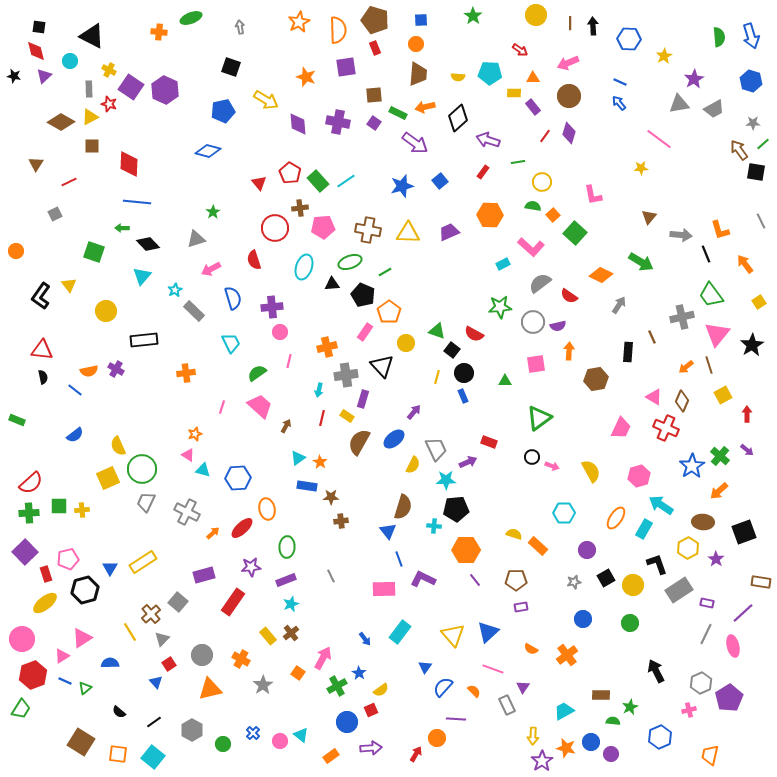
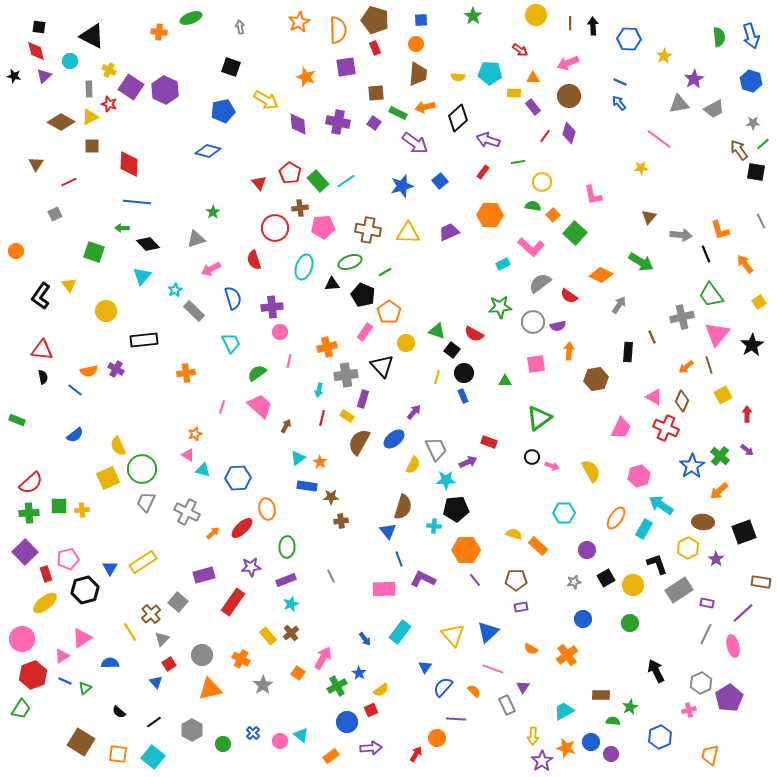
brown square at (374, 95): moved 2 px right, 2 px up
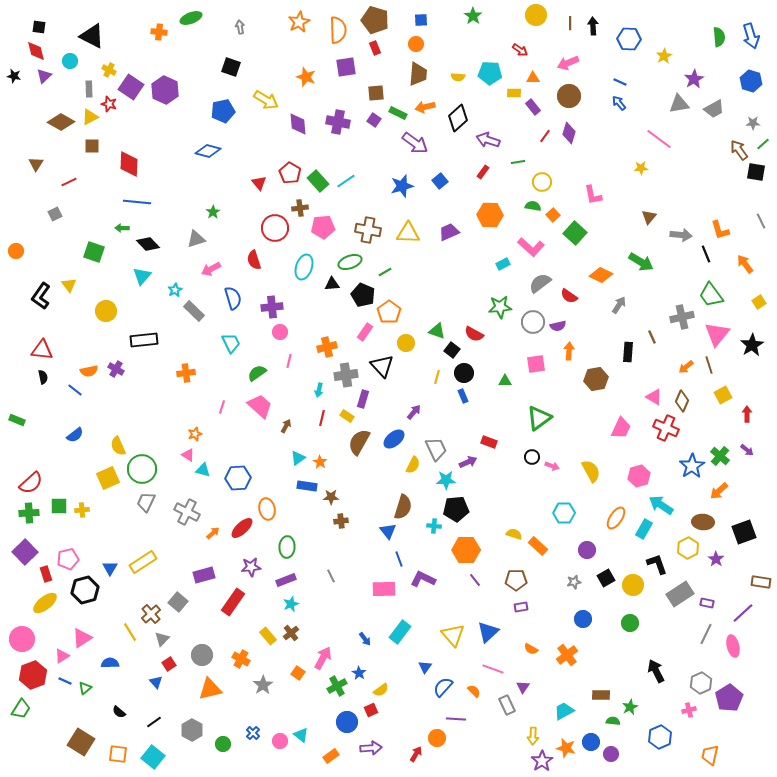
purple square at (374, 123): moved 3 px up
gray rectangle at (679, 590): moved 1 px right, 4 px down
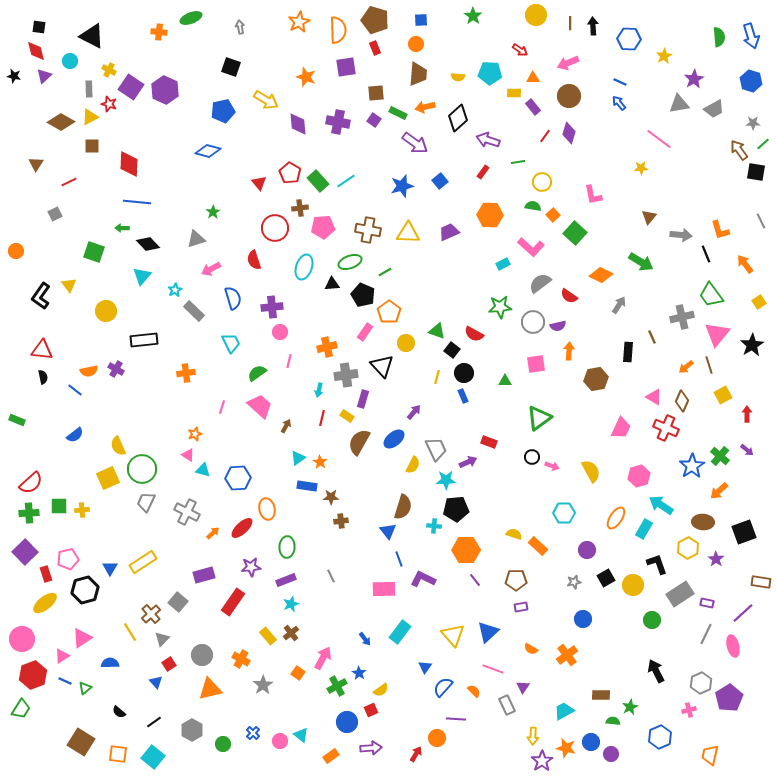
green circle at (630, 623): moved 22 px right, 3 px up
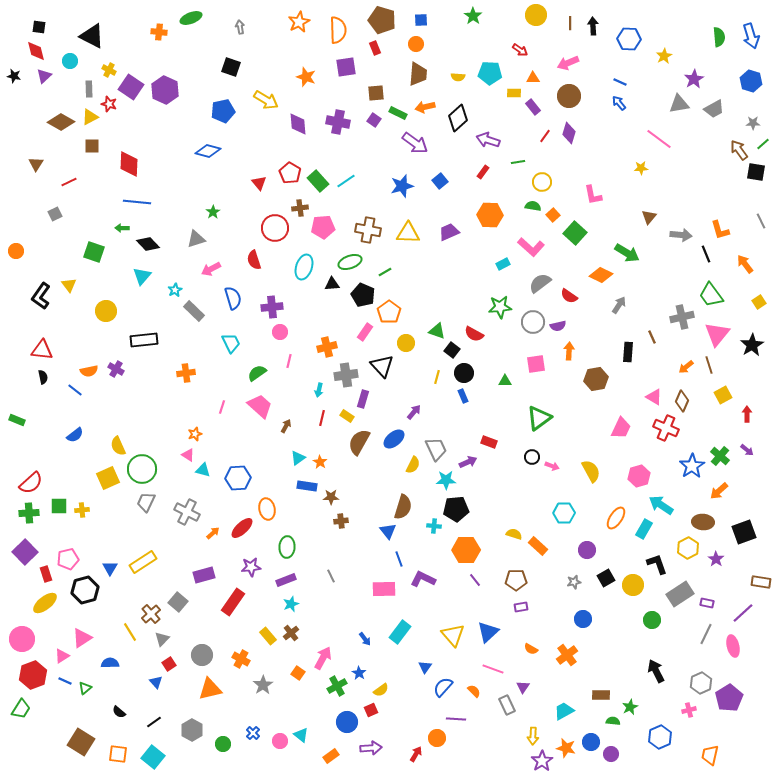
brown pentagon at (375, 20): moved 7 px right
green arrow at (641, 262): moved 14 px left, 9 px up
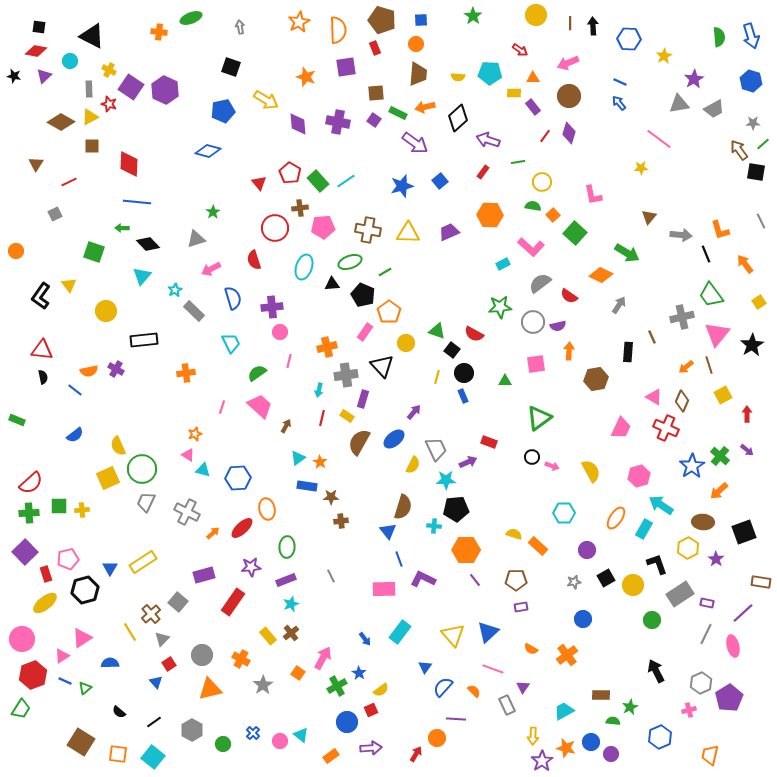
red diamond at (36, 51): rotated 65 degrees counterclockwise
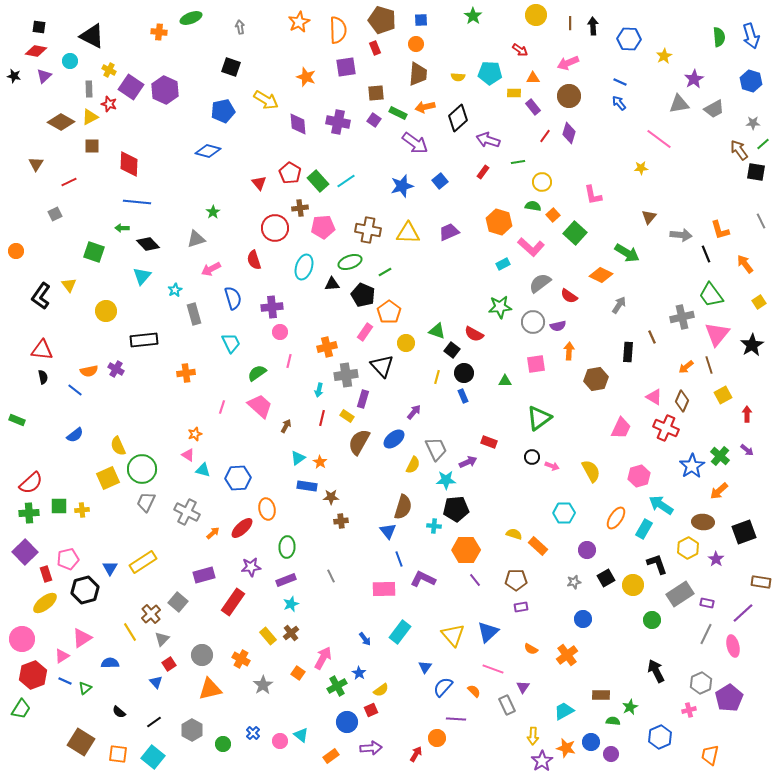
orange hexagon at (490, 215): moved 9 px right, 7 px down; rotated 15 degrees clockwise
gray rectangle at (194, 311): moved 3 px down; rotated 30 degrees clockwise
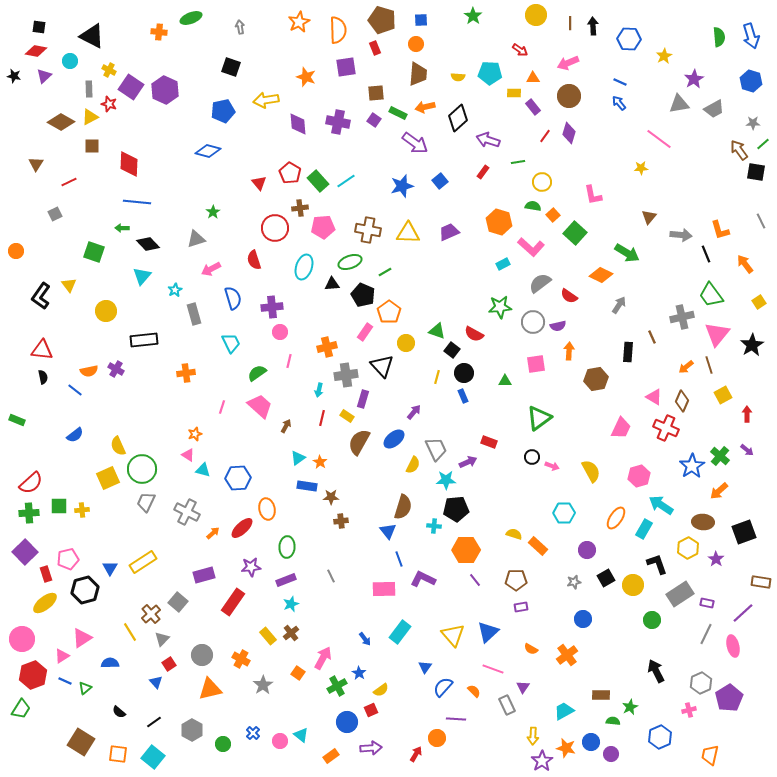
yellow arrow at (266, 100): rotated 140 degrees clockwise
